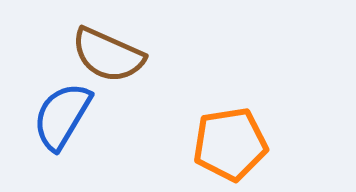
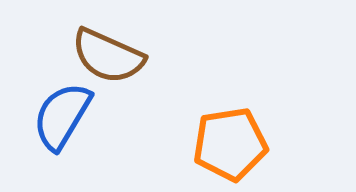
brown semicircle: moved 1 px down
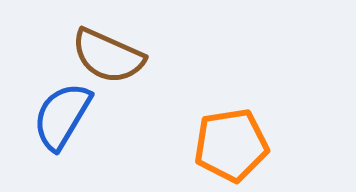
orange pentagon: moved 1 px right, 1 px down
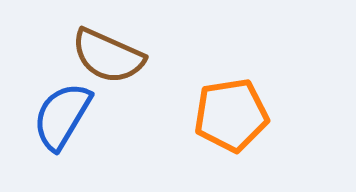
orange pentagon: moved 30 px up
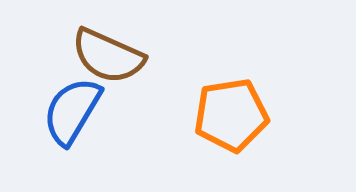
blue semicircle: moved 10 px right, 5 px up
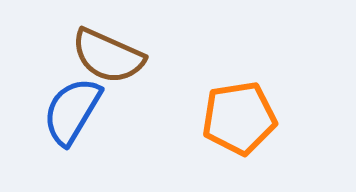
orange pentagon: moved 8 px right, 3 px down
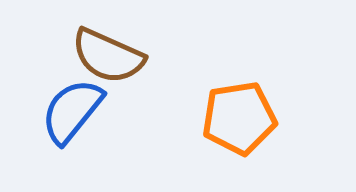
blue semicircle: rotated 8 degrees clockwise
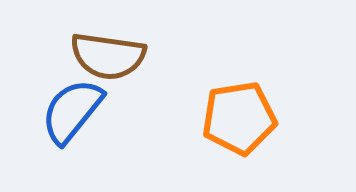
brown semicircle: rotated 16 degrees counterclockwise
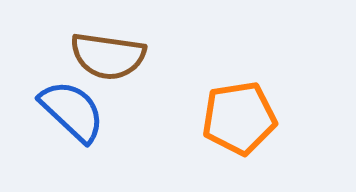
blue semicircle: rotated 94 degrees clockwise
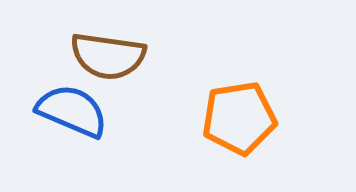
blue semicircle: rotated 20 degrees counterclockwise
